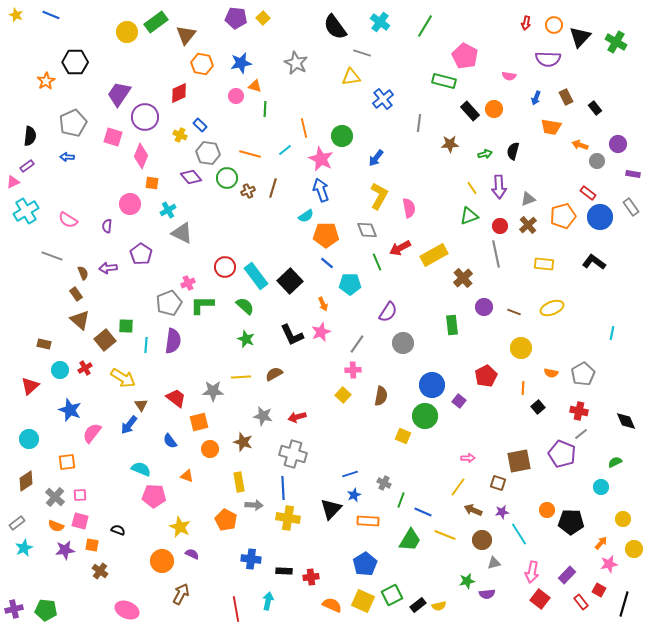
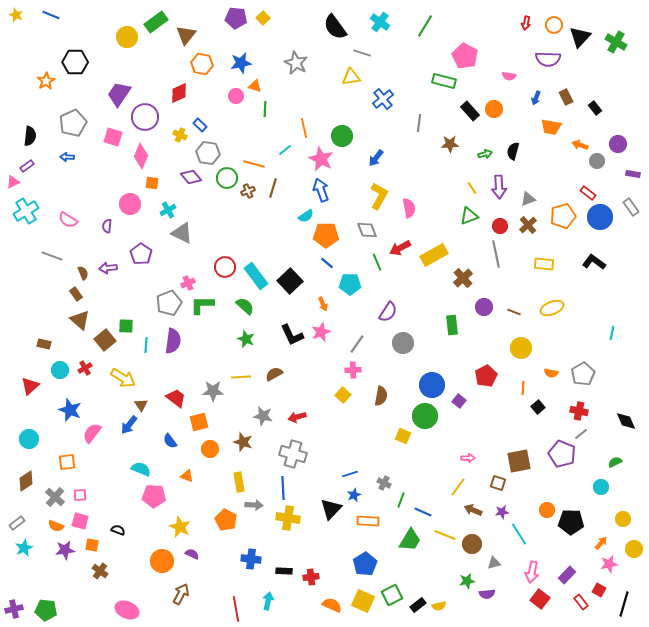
yellow circle at (127, 32): moved 5 px down
orange line at (250, 154): moved 4 px right, 10 px down
brown circle at (482, 540): moved 10 px left, 4 px down
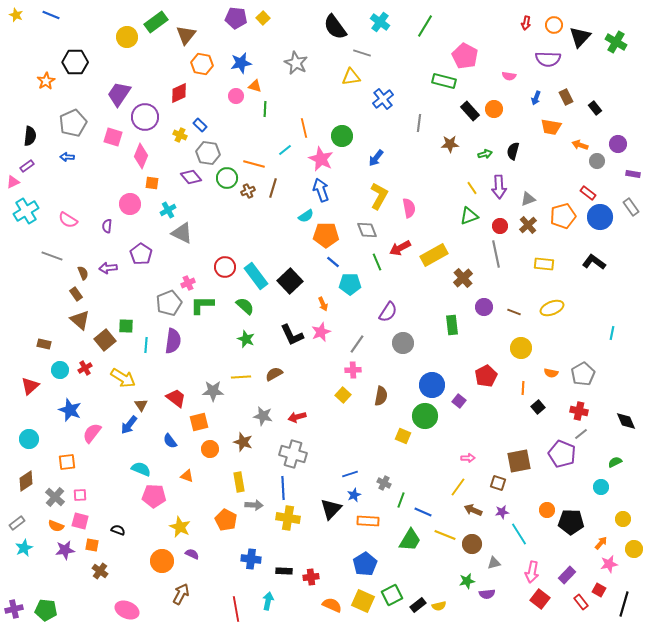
blue line at (327, 263): moved 6 px right, 1 px up
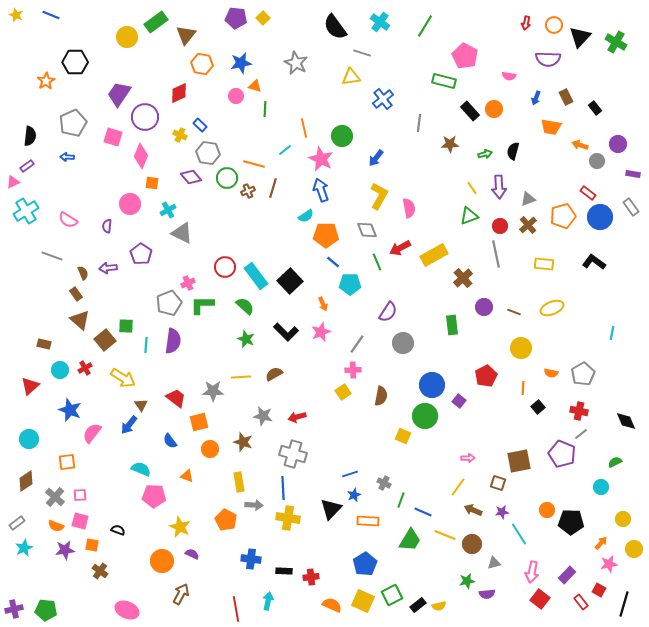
black L-shape at (292, 335): moved 6 px left, 3 px up; rotated 20 degrees counterclockwise
yellow square at (343, 395): moved 3 px up; rotated 14 degrees clockwise
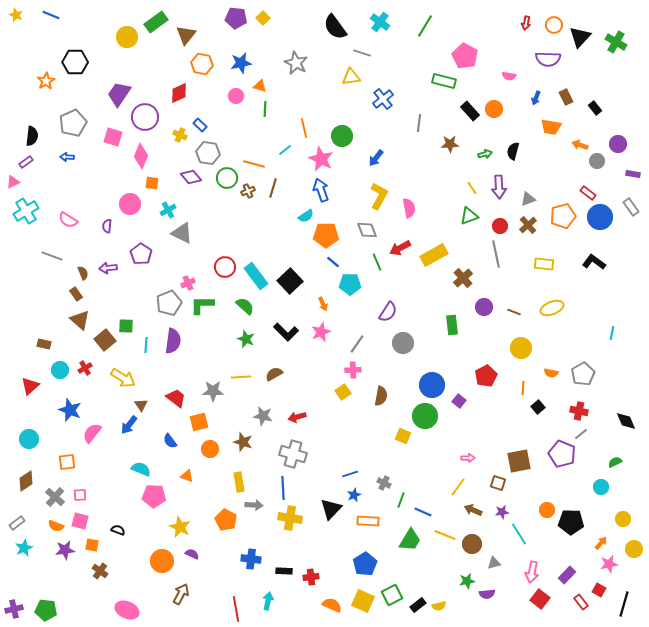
orange triangle at (255, 86): moved 5 px right
black semicircle at (30, 136): moved 2 px right
purple rectangle at (27, 166): moved 1 px left, 4 px up
yellow cross at (288, 518): moved 2 px right
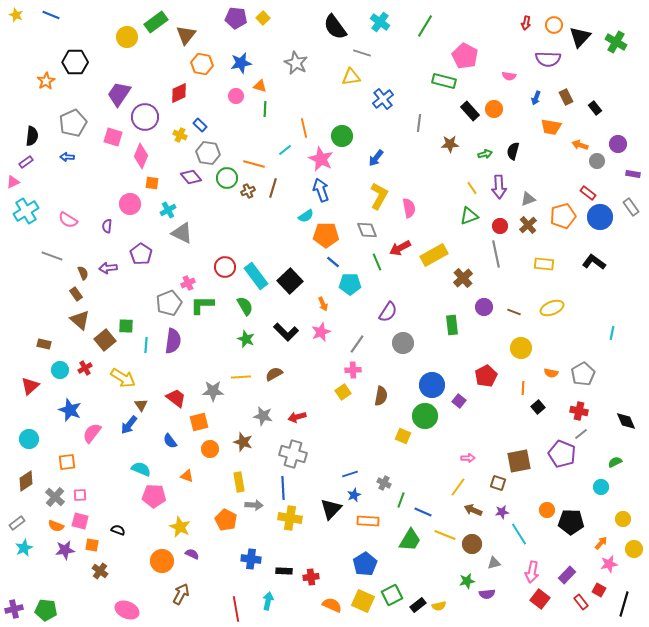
green semicircle at (245, 306): rotated 18 degrees clockwise
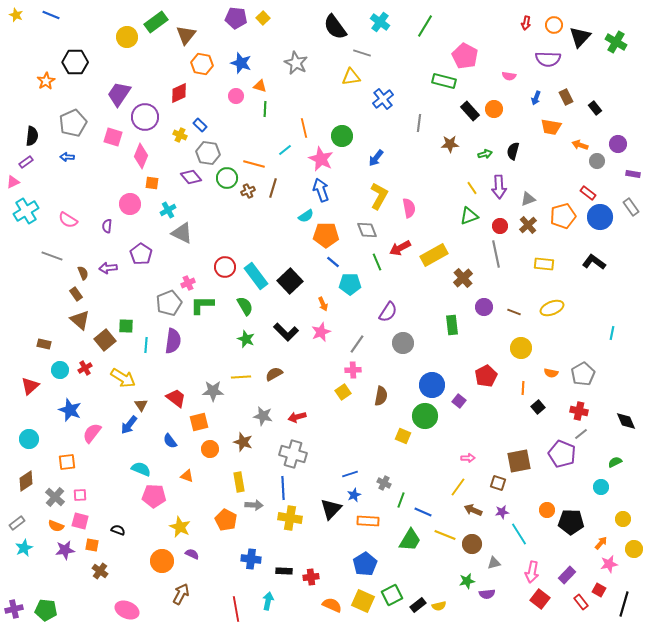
blue star at (241, 63): rotated 30 degrees clockwise
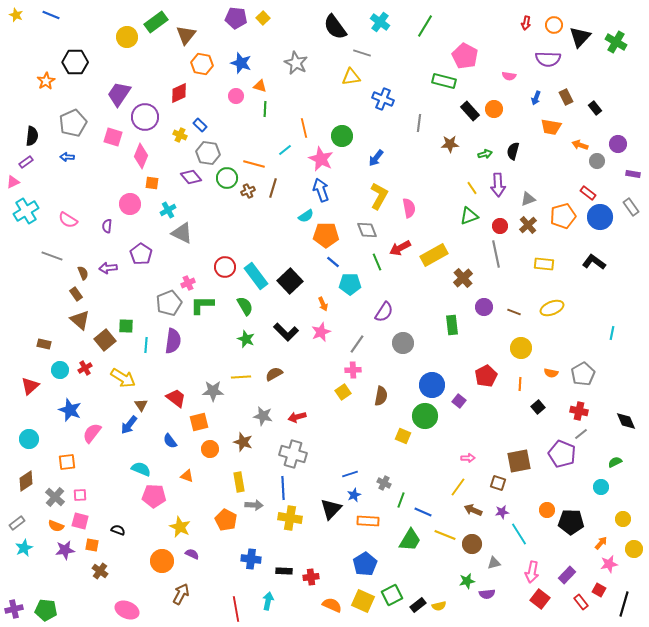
blue cross at (383, 99): rotated 30 degrees counterclockwise
purple arrow at (499, 187): moved 1 px left, 2 px up
purple semicircle at (388, 312): moved 4 px left
orange line at (523, 388): moved 3 px left, 4 px up
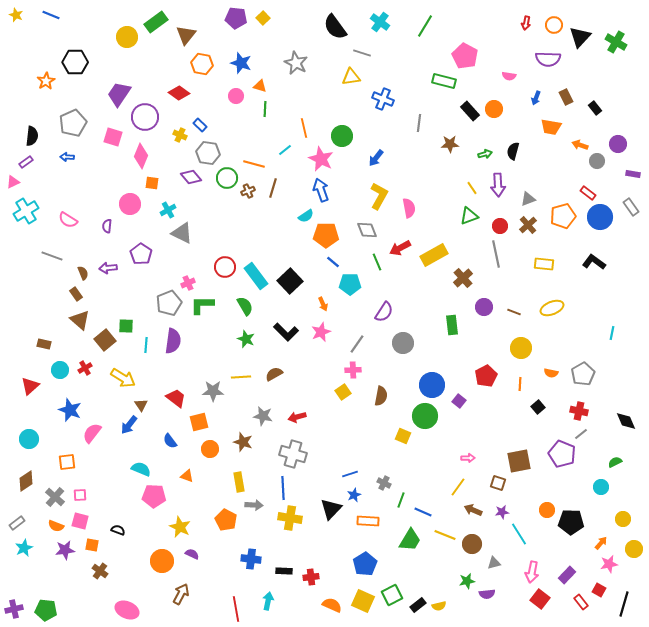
red diamond at (179, 93): rotated 60 degrees clockwise
